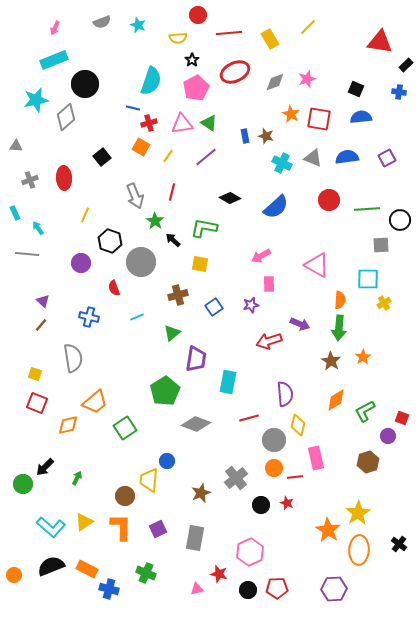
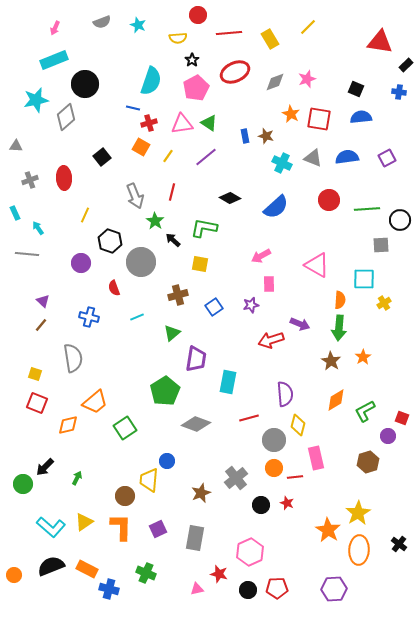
cyan square at (368, 279): moved 4 px left
red arrow at (269, 341): moved 2 px right, 1 px up
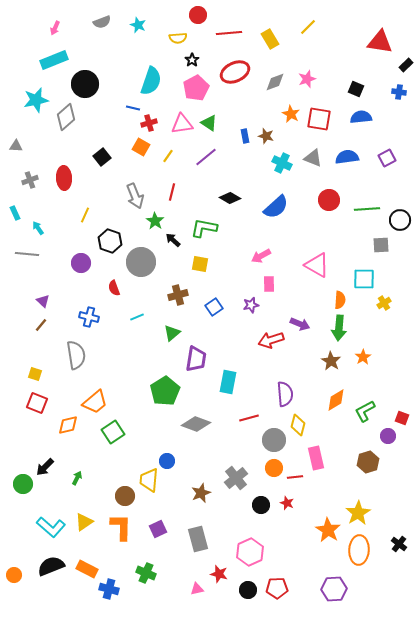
gray semicircle at (73, 358): moved 3 px right, 3 px up
green square at (125, 428): moved 12 px left, 4 px down
gray rectangle at (195, 538): moved 3 px right, 1 px down; rotated 25 degrees counterclockwise
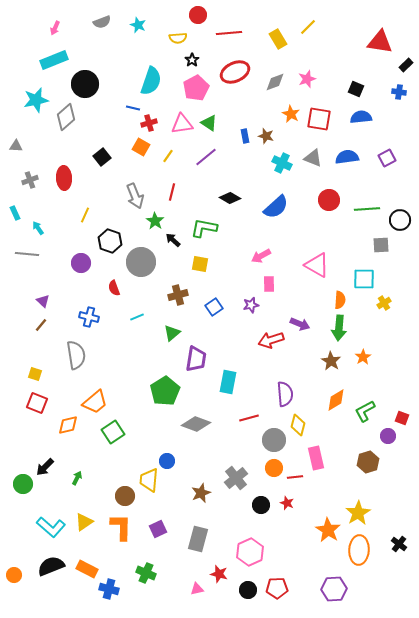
yellow rectangle at (270, 39): moved 8 px right
gray rectangle at (198, 539): rotated 30 degrees clockwise
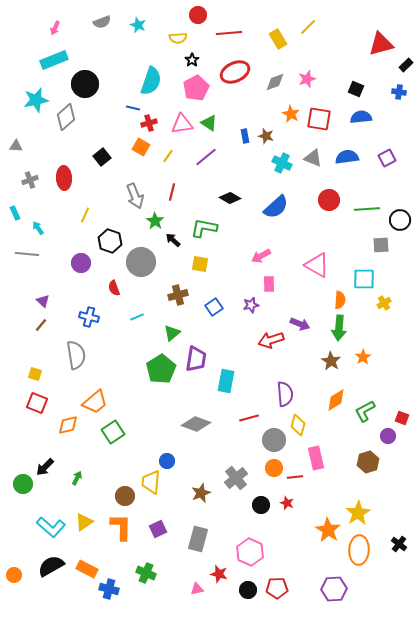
red triangle at (380, 42): moved 1 px right, 2 px down; rotated 24 degrees counterclockwise
cyan rectangle at (228, 382): moved 2 px left, 1 px up
green pentagon at (165, 391): moved 4 px left, 22 px up
yellow trapezoid at (149, 480): moved 2 px right, 2 px down
pink hexagon at (250, 552): rotated 12 degrees counterclockwise
black semicircle at (51, 566): rotated 8 degrees counterclockwise
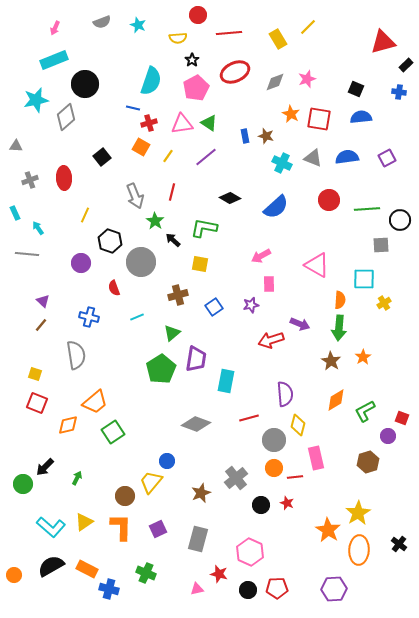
red triangle at (381, 44): moved 2 px right, 2 px up
yellow trapezoid at (151, 482): rotated 35 degrees clockwise
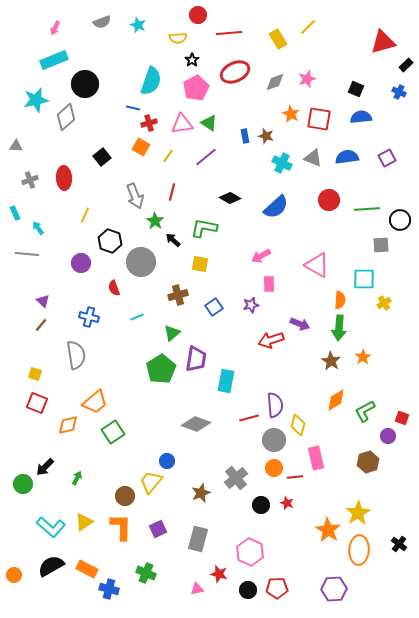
blue cross at (399, 92): rotated 16 degrees clockwise
purple semicircle at (285, 394): moved 10 px left, 11 px down
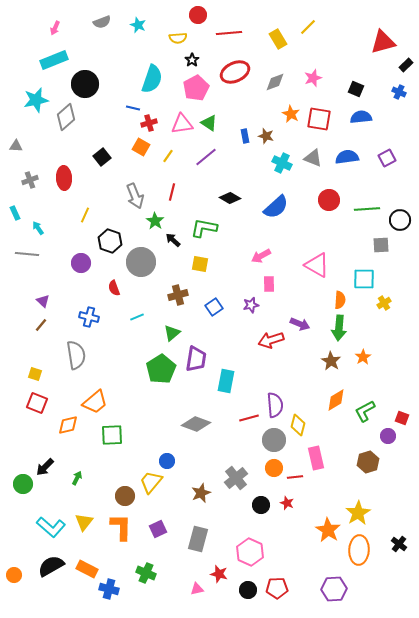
pink star at (307, 79): moved 6 px right, 1 px up
cyan semicircle at (151, 81): moved 1 px right, 2 px up
green square at (113, 432): moved 1 px left, 3 px down; rotated 30 degrees clockwise
yellow triangle at (84, 522): rotated 18 degrees counterclockwise
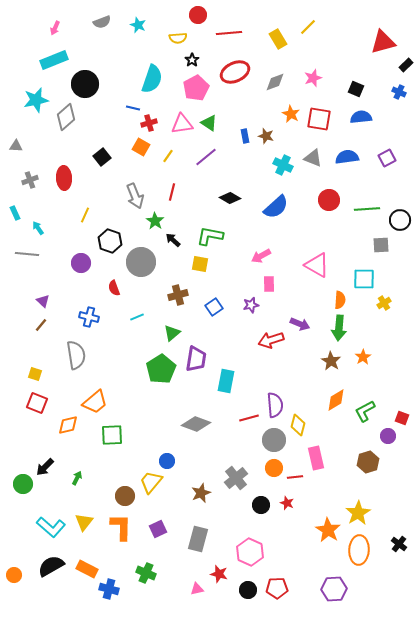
cyan cross at (282, 163): moved 1 px right, 2 px down
green L-shape at (204, 228): moved 6 px right, 8 px down
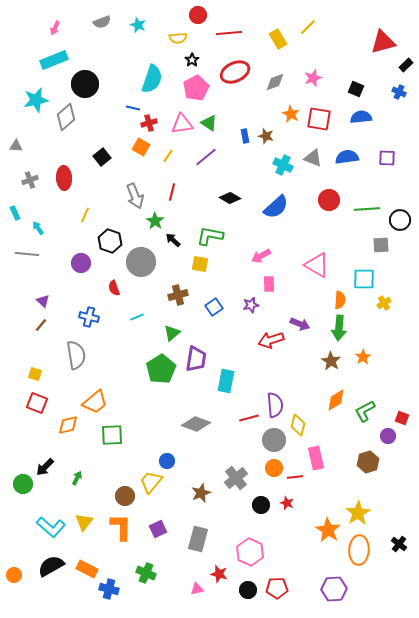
purple square at (387, 158): rotated 30 degrees clockwise
